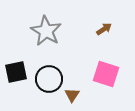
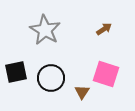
gray star: moved 1 px left, 1 px up
black circle: moved 2 px right, 1 px up
brown triangle: moved 10 px right, 3 px up
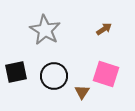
black circle: moved 3 px right, 2 px up
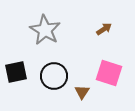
pink square: moved 3 px right, 1 px up
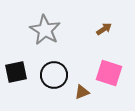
black circle: moved 1 px up
brown triangle: rotated 35 degrees clockwise
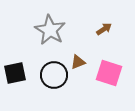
gray star: moved 5 px right
black square: moved 1 px left, 1 px down
brown triangle: moved 4 px left, 30 px up
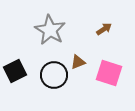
black square: moved 2 px up; rotated 15 degrees counterclockwise
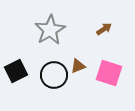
gray star: rotated 12 degrees clockwise
brown triangle: moved 4 px down
black square: moved 1 px right
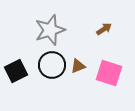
gray star: rotated 12 degrees clockwise
black circle: moved 2 px left, 10 px up
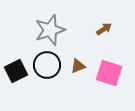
black circle: moved 5 px left
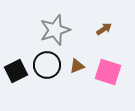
gray star: moved 5 px right
brown triangle: moved 1 px left
pink square: moved 1 px left, 1 px up
